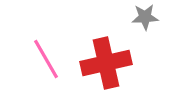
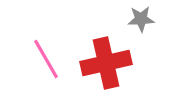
gray star: moved 4 px left, 2 px down
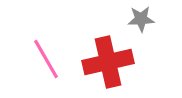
red cross: moved 2 px right, 1 px up
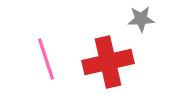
pink line: rotated 12 degrees clockwise
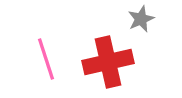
gray star: rotated 20 degrees counterclockwise
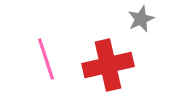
red cross: moved 3 px down
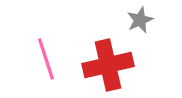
gray star: moved 1 px left, 1 px down
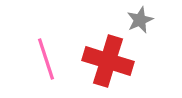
red cross: moved 4 px up; rotated 30 degrees clockwise
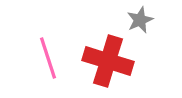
pink line: moved 2 px right, 1 px up
